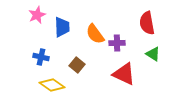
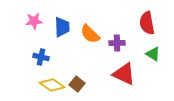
pink star: moved 3 px left, 6 px down; rotated 18 degrees clockwise
orange semicircle: moved 5 px left; rotated 10 degrees counterclockwise
brown square: moved 19 px down
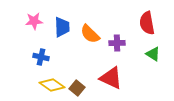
red triangle: moved 13 px left, 4 px down
brown square: moved 4 px down
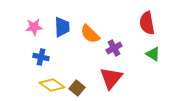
pink star: moved 6 px down
purple cross: moved 3 px left, 5 px down; rotated 28 degrees counterclockwise
red triangle: rotated 45 degrees clockwise
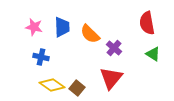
pink star: rotated 18 degrees clockwise
purple cross: rotated 21 degrees counterclockwise
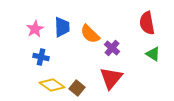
pink star: moved 1 px right, 2 px down; rotated 30 degrees clockwise
purple cross: moved 2 px left
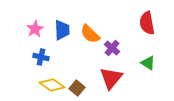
blue trapezoid: moved 3 px down
green triangle: moved 5 px left, 9 px down
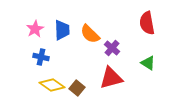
red triangle: rotated 35 degrees clockwise
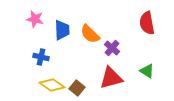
pink star: moved 10 px up; rotated 30 degrees counterclockwise
green triangle: moved 1 px left, 8 px down
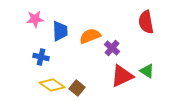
pink star: rotated 18 degrees counterclockwise
red semicircle: moved 1 px left, 1 px up
blue trapezoid: moved 2 px left, 1 px down
orange semicircle: moved 2 px down; rotated 115 degrees clockwise
red triangle: moved 11 px right, 2 px up; rotated 10 degrees counterclockwise
